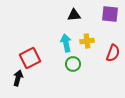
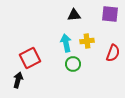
black arrow: moved 2 px down
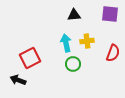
black arrow: rotated 84 degrees counterclockwise
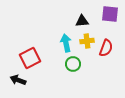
black triangle: moved 8 px right, 6 px down
red semicircle: moved 7 px left, 5 px up
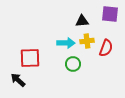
cyan arrow: rotated 102 degrees clockwise
red square: rotated 25 degrees clockwise
black arrow: rotated 21 degrees clockwise
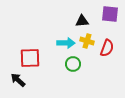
yellow cross: rotated 24 degrees clockwise
red semicircle: moved 1 px right
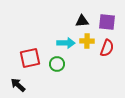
purple square: moved 3 px left, 8 px down
yellow cross: rotated 16 degrees counterclockwise
red square: rotated 10 degrees counterclockwise
green circle: moved 16 px left
black arrow: moved 5 px down
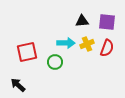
yellow cross: moved 3 px down; rotated 24 degrees counterclockwise
red square: moved 3 px left, 6 px up
green circle: moved 2 px left, 2 px up
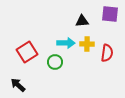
purple square: moved 3 px right, 8 px up
yellow cross: rotated 24 degrees clockwise
red semicircle: moved 5 px down; rotated 12 degrees counterclockwise
red square: rotated 20 degrees counterclockwise
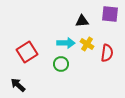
yellow cross: rotated 32 degrees clockwise
green circle: moved 6 px right, 2 px down
